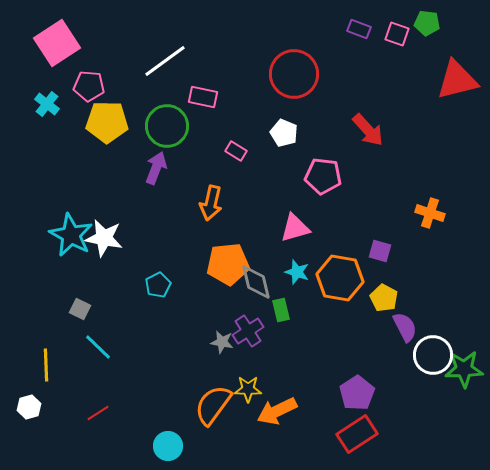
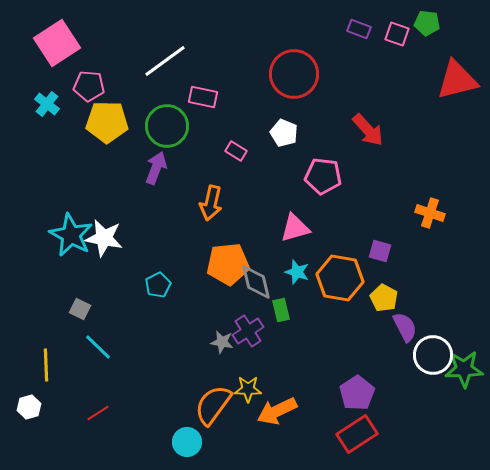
cyan circle at (168, 446): moved 19 px right, 4 px up
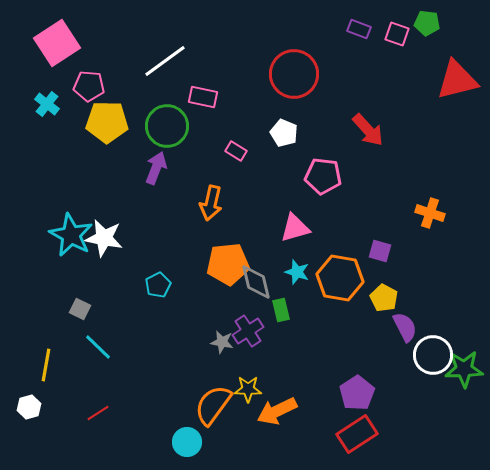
yellow line at (46, 365): rotated 12 degrees clockwise
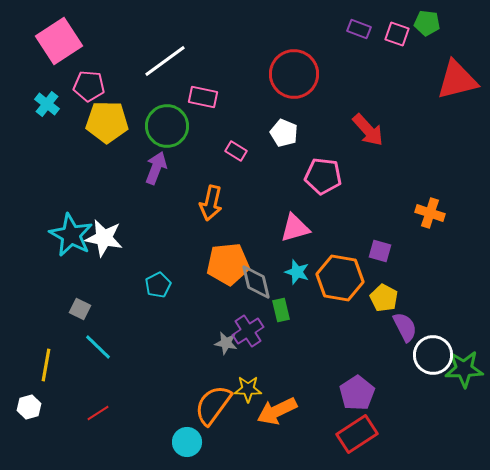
pink square at (57, 43): moved 2 px right, 2 px up
gray star at (222, 342): moved 4 px right, 1 px down
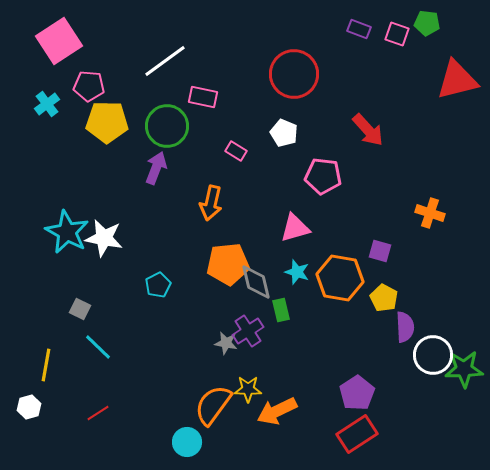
cyan cross at (47, 104): rotated 15 degrees clockwise
cyan star at (71, 235): moved 4 px left, 3 px up
purple semicircle at (405, 327): rotated 24 degrees clockwise
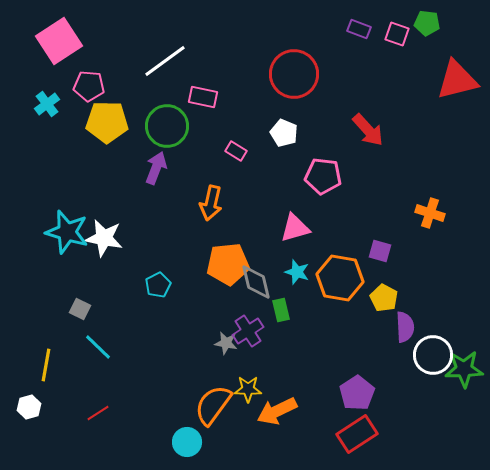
cyan star at (67, 232): rotated 12 degrees counterclockwise
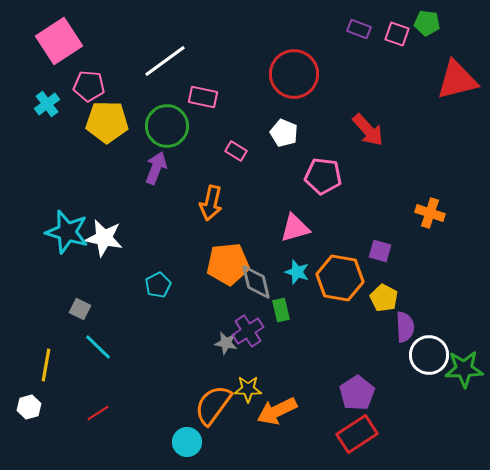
white circle at (433, 355): moved 4 px left
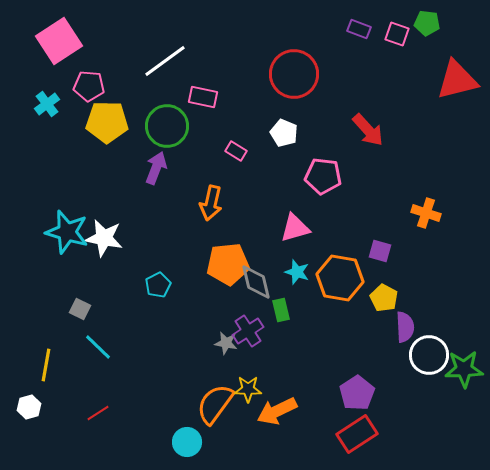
orange cross at (430, 213): moved 4 px left
orange semicircle at (213, 405): moved 2 px right, 1 px up
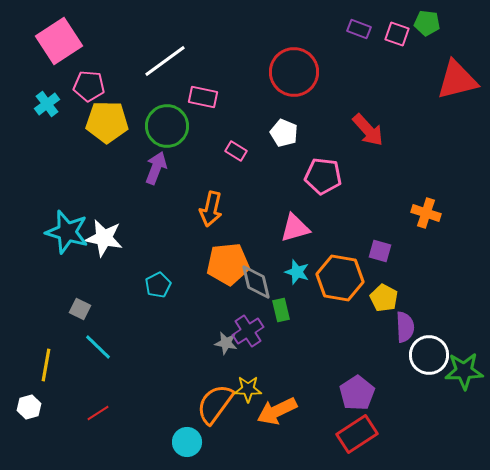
red circle at (294, 74): moved 2 px up
orange arrow at (211, 203): moved 6 px down
green star at (464, 369): moved 2 px down
